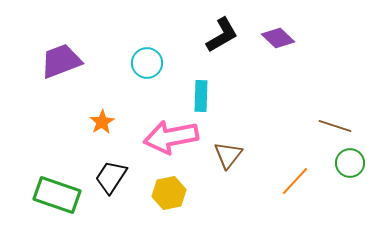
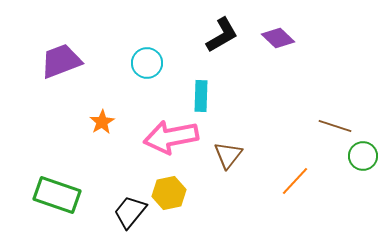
green circle: moved 13 px right, 7 px up
black trapezoid: moved 19 px right, 35 px down; rotated 6 degrees clockwise
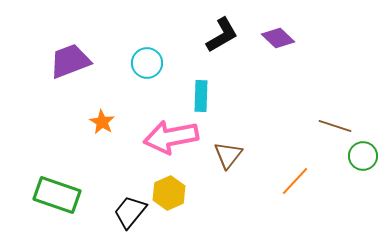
purple trapezoid: moved 9 px right
orange star: rotated 10 degrees counterclockwise
yellow hexagon: rotated 12 degrees counterclockwise
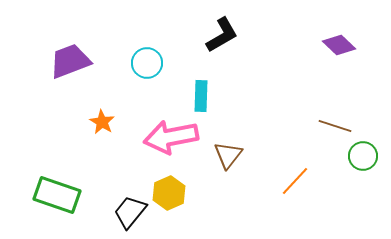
purple diamond: moved 61 px right, 7 px down
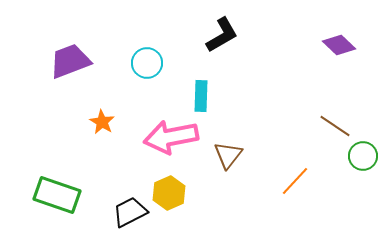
brown line: rotated 16 degrees clockwise
black trapezoid: rotated 24 degrees clockwise
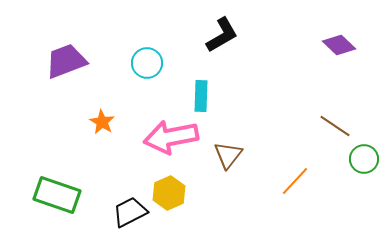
purple trapezoid: moved 4 px left
green circle: moved 1 px right, 3 px down
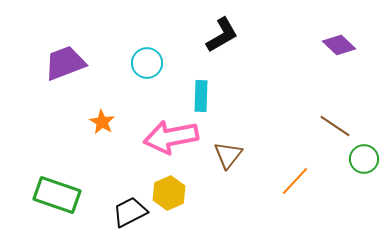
purple trapezoid: moved 1 px left, 2 px down
